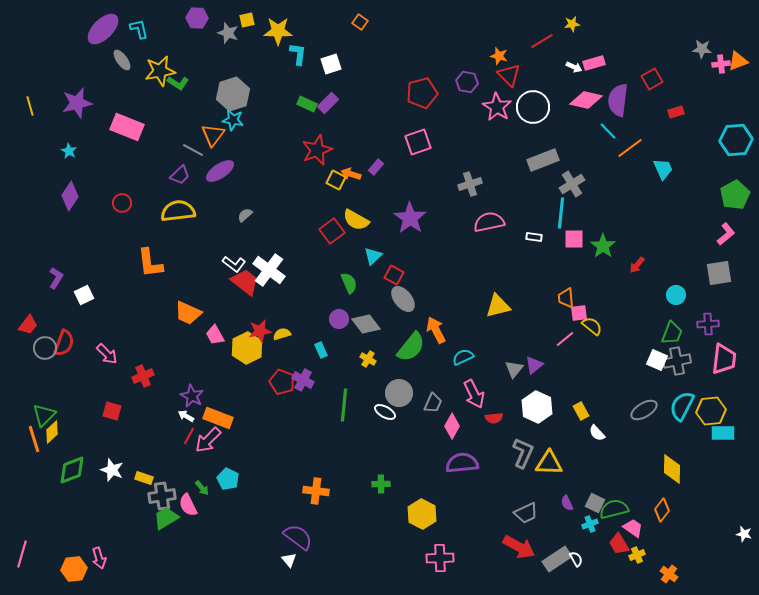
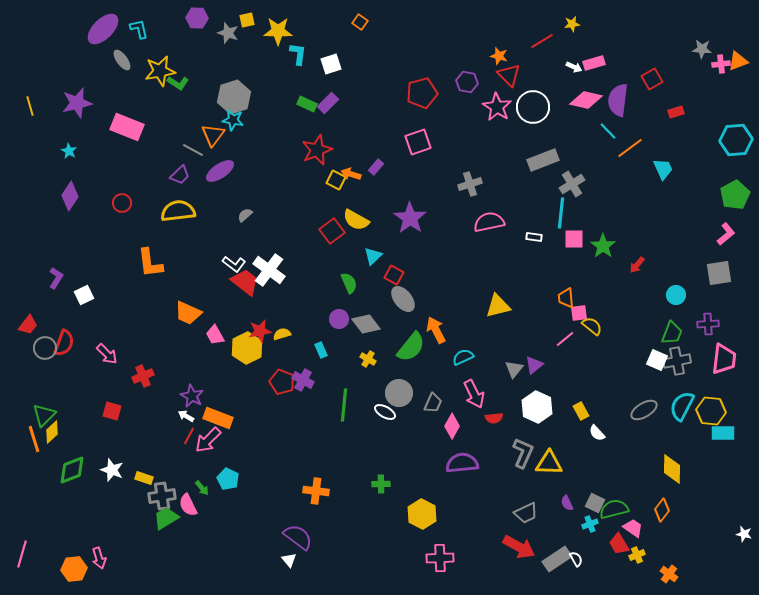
gray hexagon at (233, 94): moved 1 px right, 3 px down
yellow hexagon at (711, 411): rotated 12 degrees clockwise
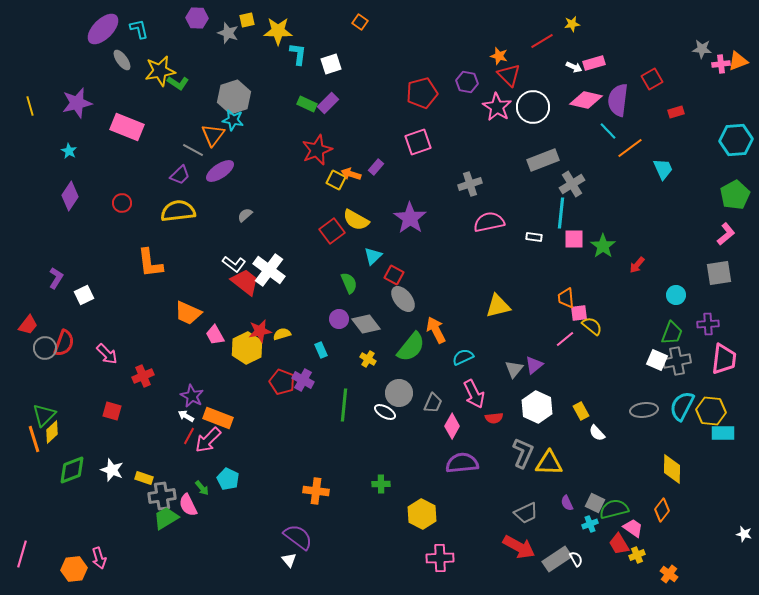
gray ellipse at (644, 410): rotated 24 degrees clockwise
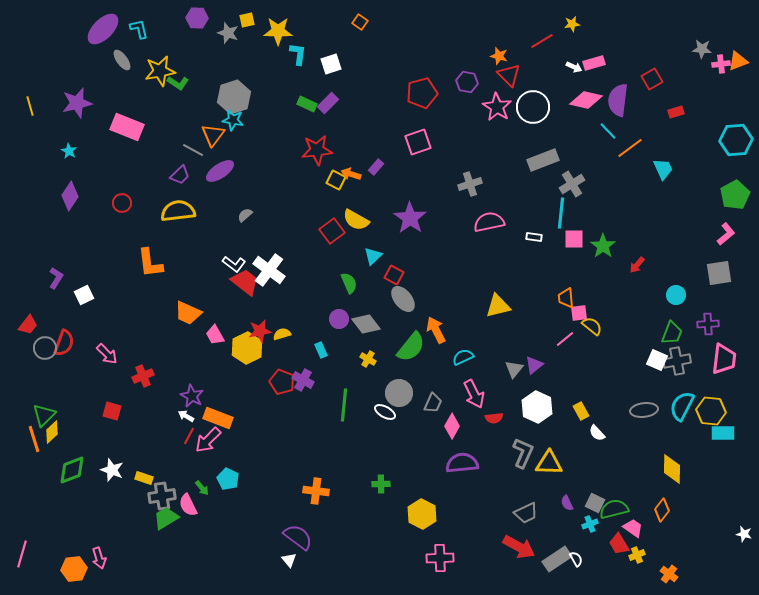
red star at (317, 150): rotated 16 degrees clockwise
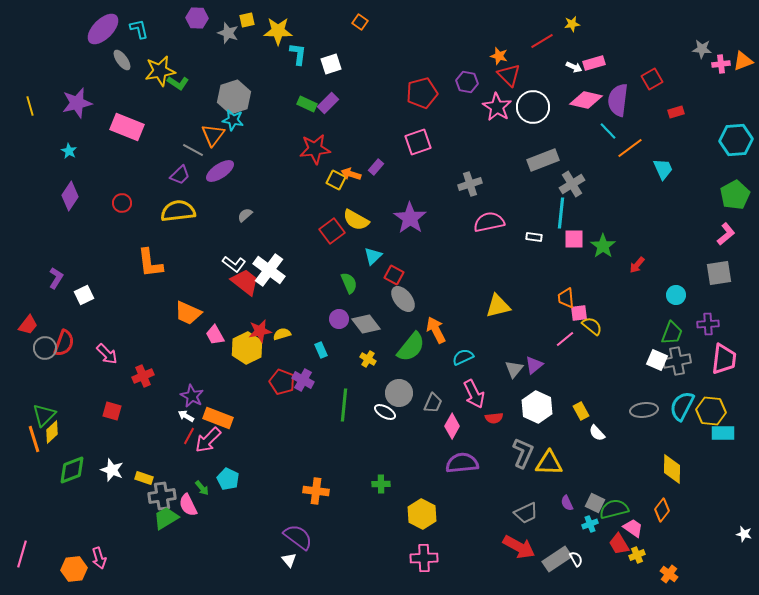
orange triangle at (738, 61): moved 5 px right
red star at (317, 150): moved 2 px left, 1 px up
pink cross at (440, 558): moved 16 px left
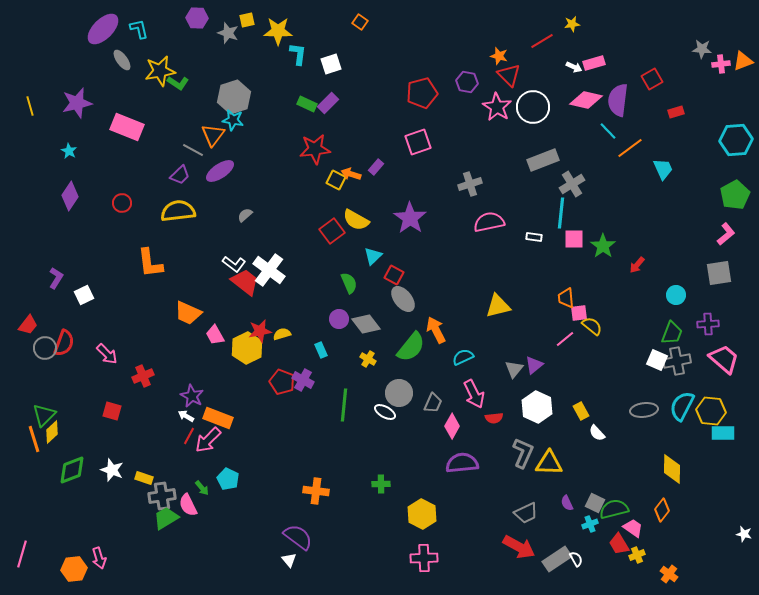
pink trapezoid at (724, 359): rotated 56 degrees counterclockwise
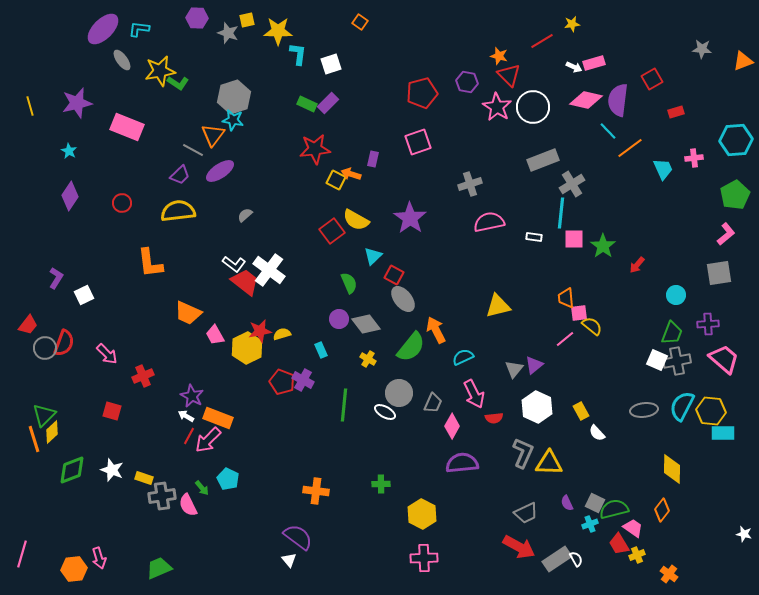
cyan L-shape at (139, 29): rotated 70 degrees counterclockwise
pink cross at (721, 64): moved 27 px left, 94 px down
purple rectangle at (376, 167): moved 3 px left, 8 px up; rotated 28 degrees counterclockwise
green trapezoid at (166, 518): moved 7 px left, 50 px down; rotated 8 degrees clockwise
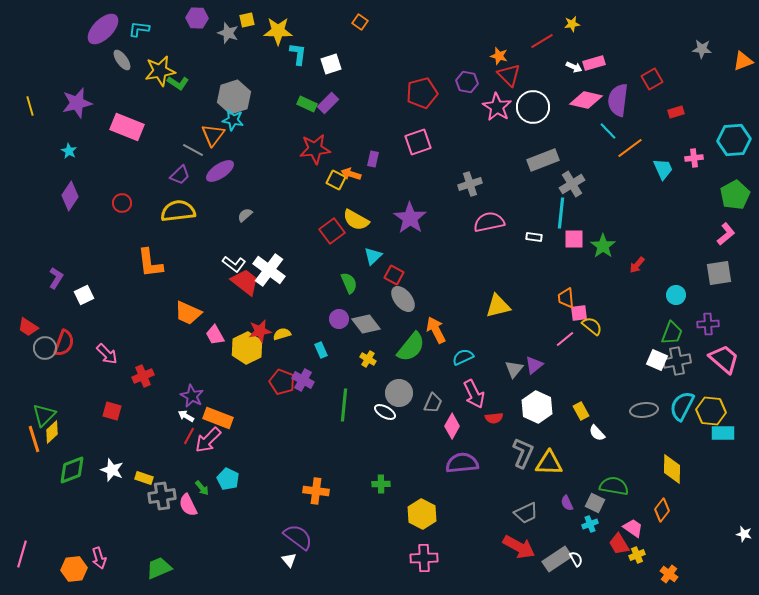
cyan hexagon at (736, 140): moved 2 px left
red trapezoid at (28, 325): moved 2 px down; rotated 85 degrees clockwise
green semicircle at (614, 509): moved 23 px up; rotated 24 degrees clockwise
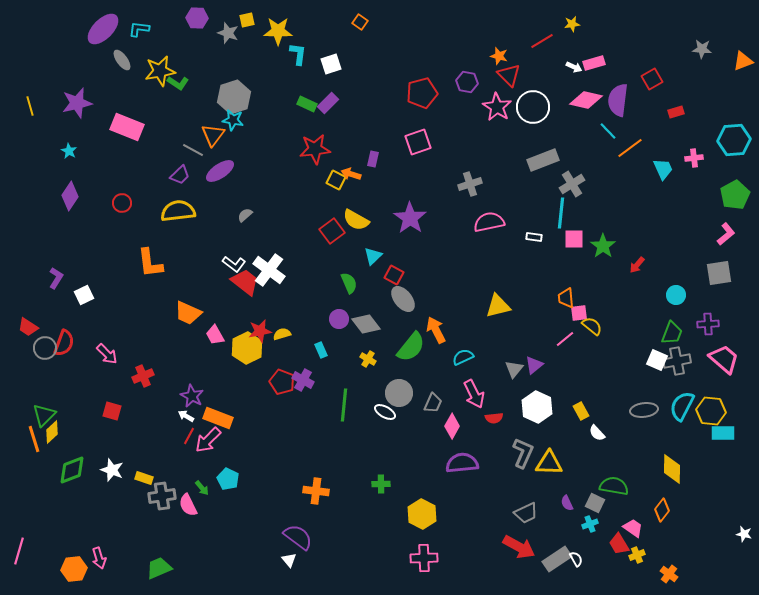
pink line at (22, 554): moved 3 px left, 3 px up
